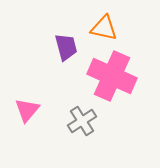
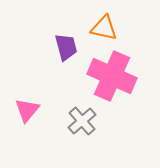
gray cross: rotated 8 degrees counterclockwise
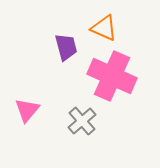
orange triangle: rotated 12 degrees clockwise
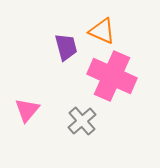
orange triangle: moved 2 px left, 3 px down
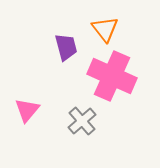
orange triangle: moved 3 px right, 2 px up; rotated 28 degrees clockwise
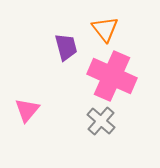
gray cross: moved 19 px right; rotated 8 degrees counterclockwise
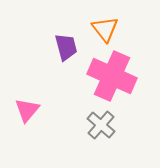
gray cross: moved 4 px down
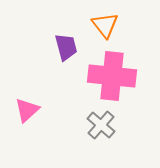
orange triangle: moved 4 px up
pink cross: rotated 18 degrees counterclockwise
pink triangle: rotated 8 degrees clockwise
